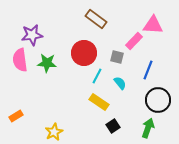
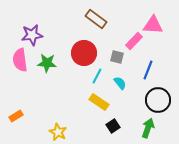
yellow star: moved 4 px right; rotated 18 degrees counterclockwise
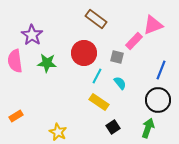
pink triangle: rotated 25 degrees counterclockwise
purple star: rotated 30 degrees counterclockwise
pink semicircle: moved 5 px left, 1 px down
blue line: moved 13 px right
black square: moved 1 px down
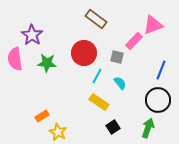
pink semicircle: moved 2 px up
orange rectangle: moved 26 px right
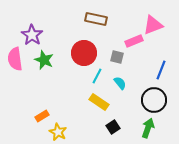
brown rectangle: rotated 25 degrees counterclockwise
pink rectangle: rotated 24 degrees clockwise
green star: moved 3 px left, 3 px up; rotated 18 degrees clockwise
black circle: moved 4 px left
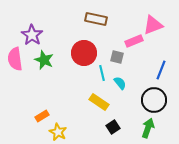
cyan line: moved 5 px right, 3 px up; rotated 42 degrees counterclockwise
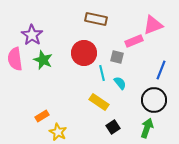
green star: moved 1 px left
green arrow: moved 1 px left
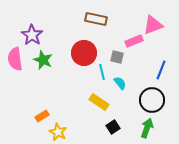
cyan line: moved 1 px up
black circle: moved 2 px left
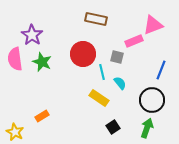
red circle: moved 1 px left, 1 px down
green star: moved 1 px left, 2 px down
yellow rectangle: moved 4 px up
yellow star: moved 43 px left
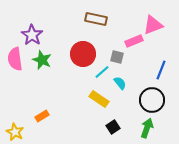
green star: moved 2 px up
cyan line: rotated 63 degrees clockwise
yellow rectangle: moved 1 px down
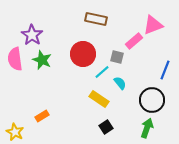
pink rectangle: rotated 18 degrees counterclockwise
blue line: moved 4 px right
black square: moved 7 px left
